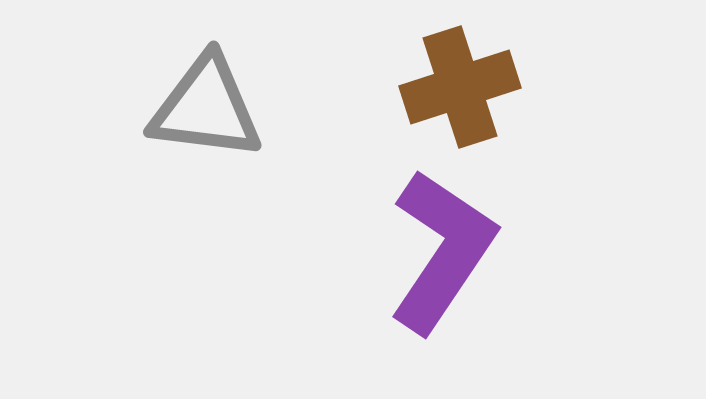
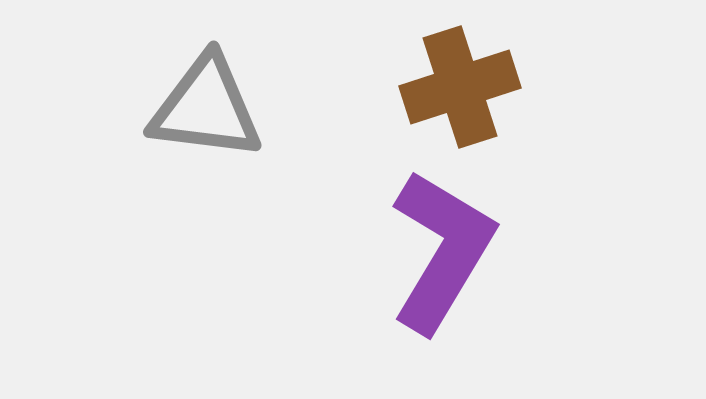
purple L-shape: rotated 3 degrees counterclockwise
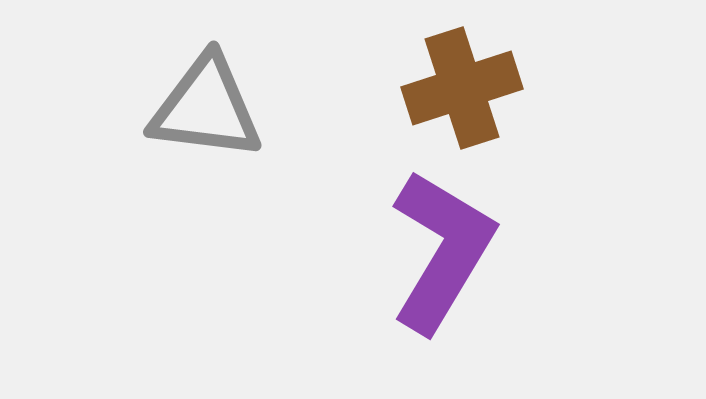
brown cross: moved 2 px right, 1 px down
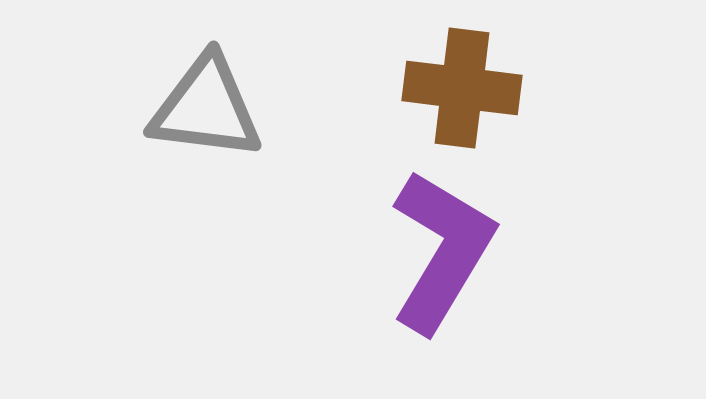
brown cross: rotated 25 degrees clockwise
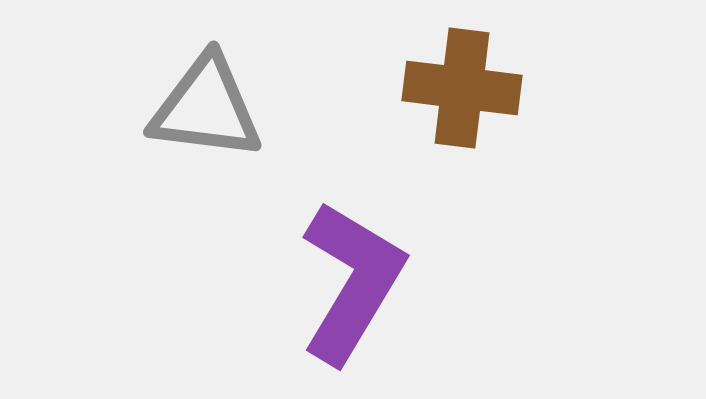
purple L-shape: moved 90 px left, 31 px down
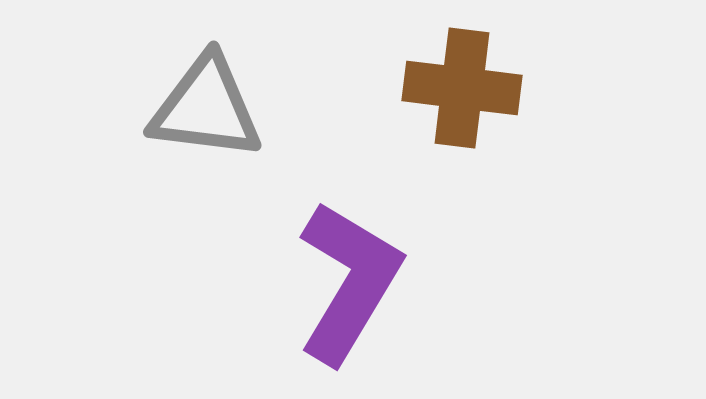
purple L-shape: moved 3 px left
